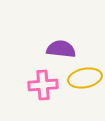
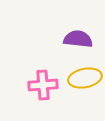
purple semicircle: moved 17 px right, 10 px up
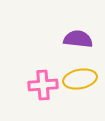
yellow ellipse: moved 5 px left, 1 px down
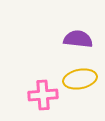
pink cross: moved 10 px down
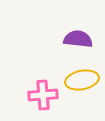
yellow ellipse: moved 2 px right, 1 px down
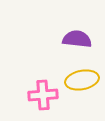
purple semicircle: moved 1 px left
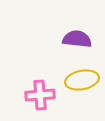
pink cross: moved 3 px left
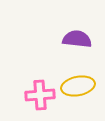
yellow ellipse: moved 4 px left, 6 px down
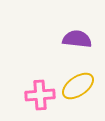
yellow ellipse: rotated 24 degrees counterclockwise
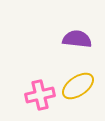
pink cross: rotated 8 degrees counterclockwise
